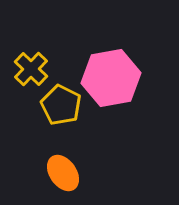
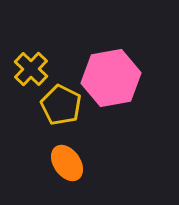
orange ellipse: moved 4 px right, 10 px up
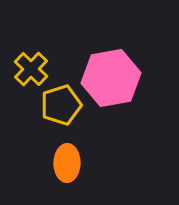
yellow pentagon: rotated 27 degrees clockwise
orange ellipse: rotated 36 degrees clockwise
